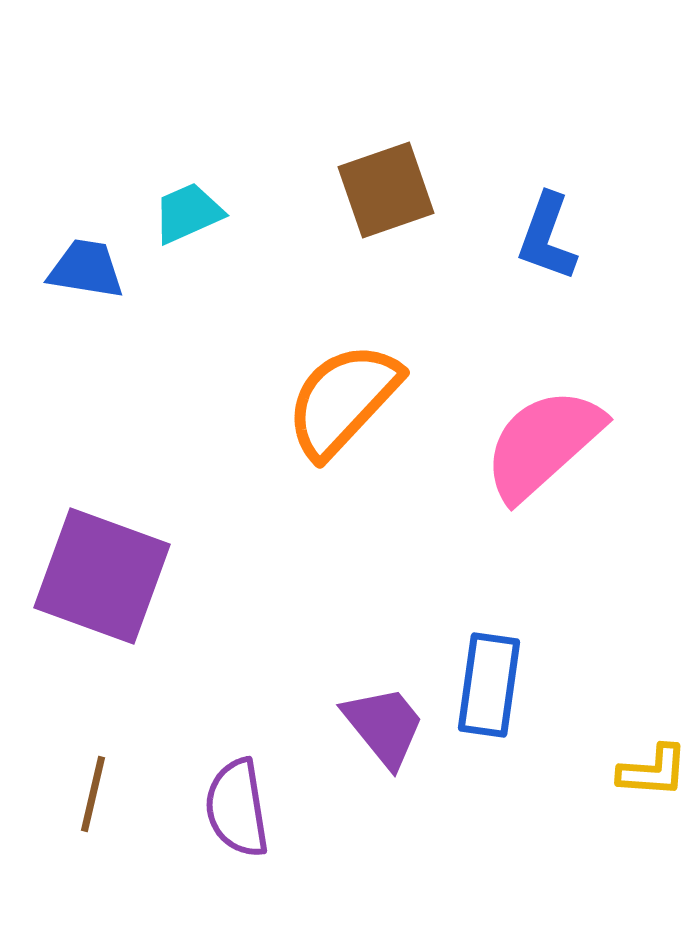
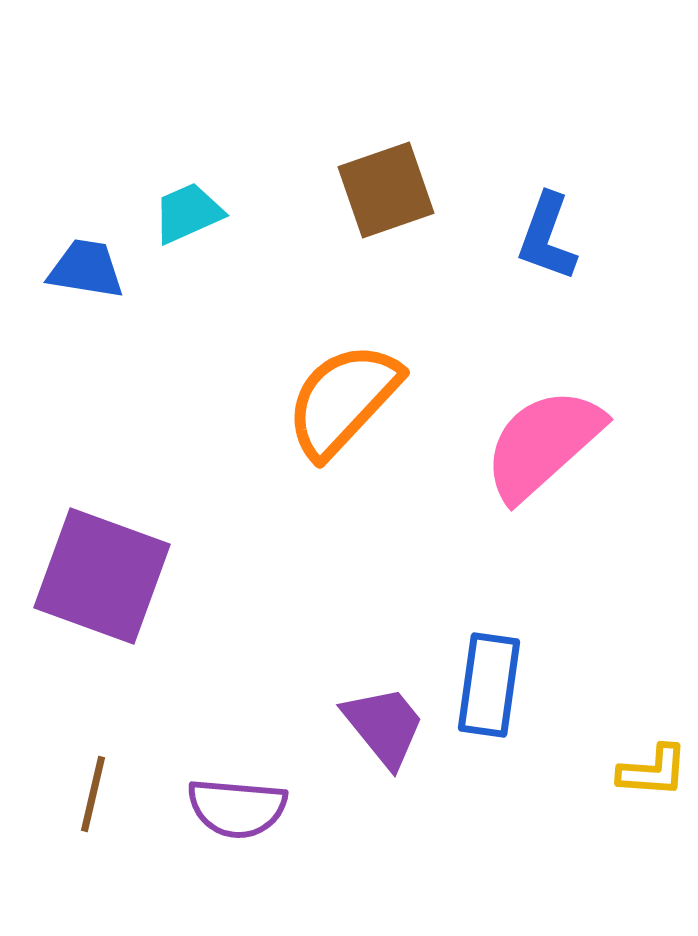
purple semicircle: rotated 76 degrees counterclockwise
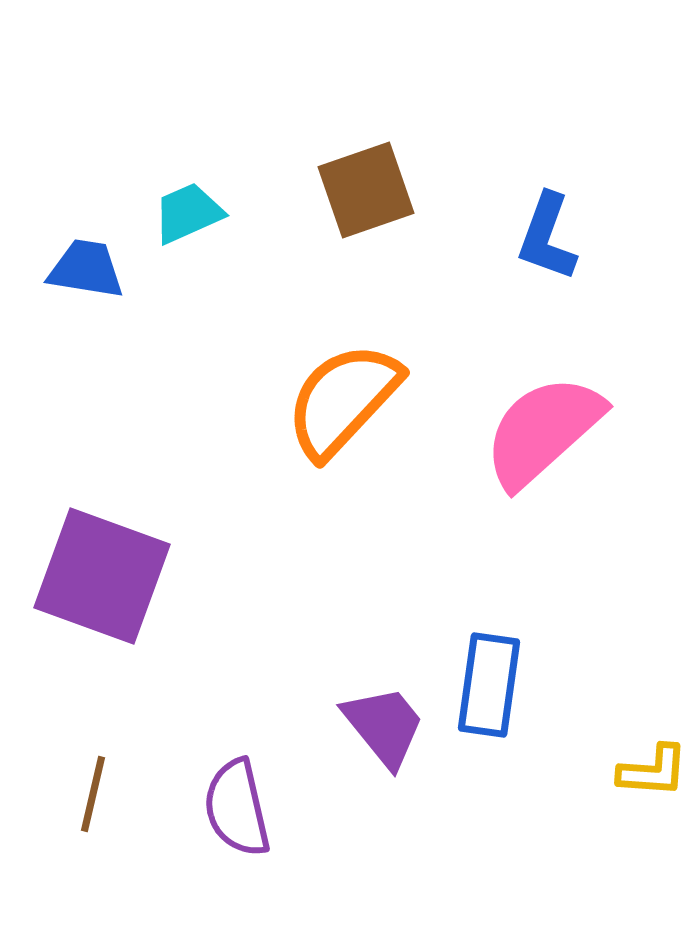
brown square: moved 20 px left
pink semicircle: moved 13 px up
purple semicircle: rotated 72 degrees clockwise
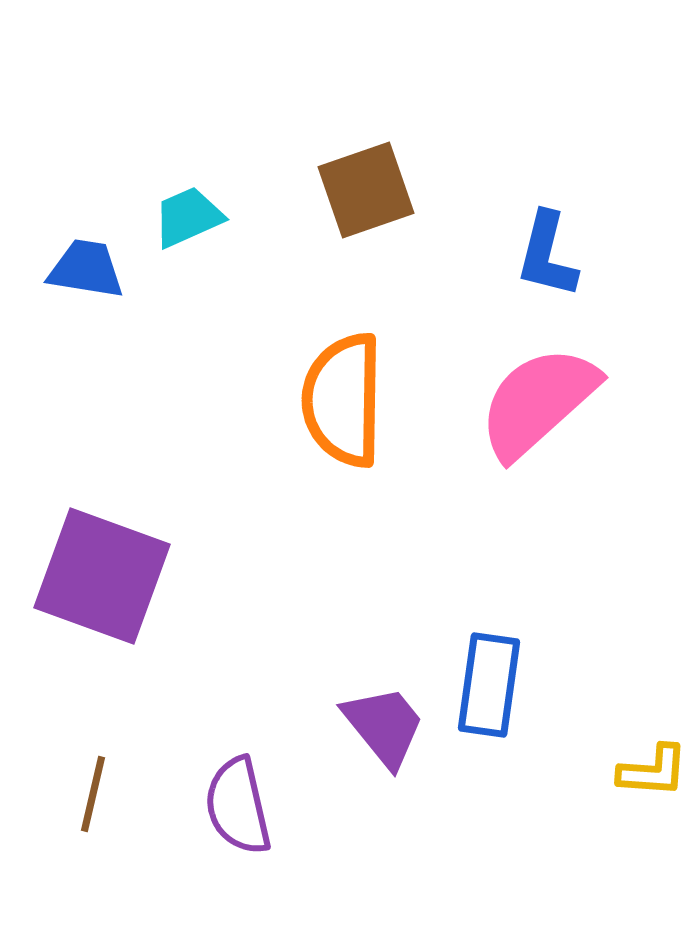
cyan trapezoid: moved 4 px down
blue L-shape: moved 18 px down; rotated 6 degrees counterclockwise
orange semicircle: rotated 42 degrees counterclockwise
pink semicircle: moved 5 px left, 29 px up
purple semicircle: moved 1 px right, 2 px up
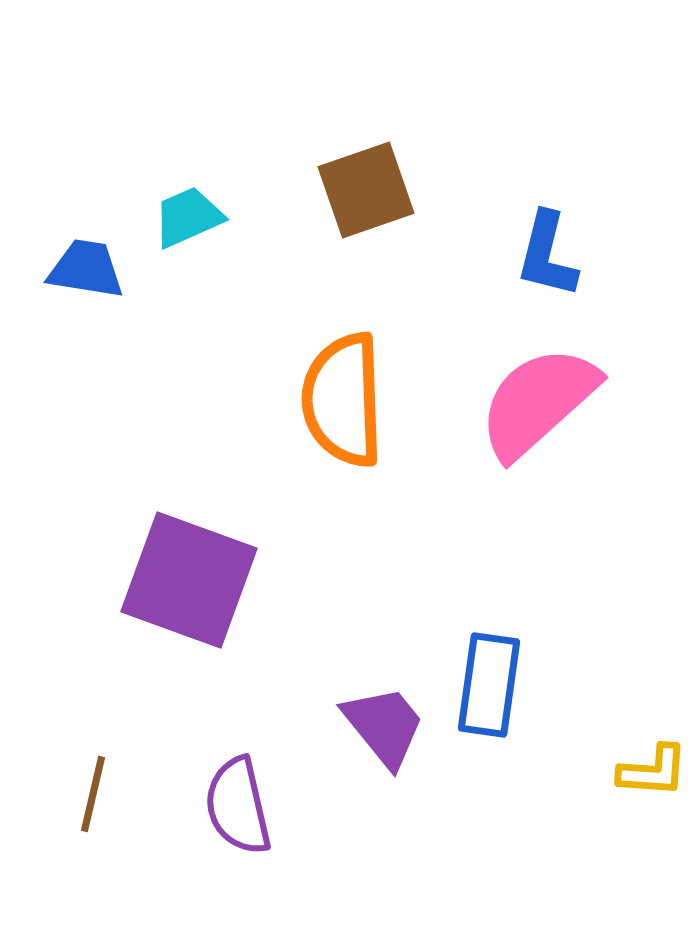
orange semicircle: rotated 3 degrees counterclockwise
purple square: moved 87 px right, 4 px down
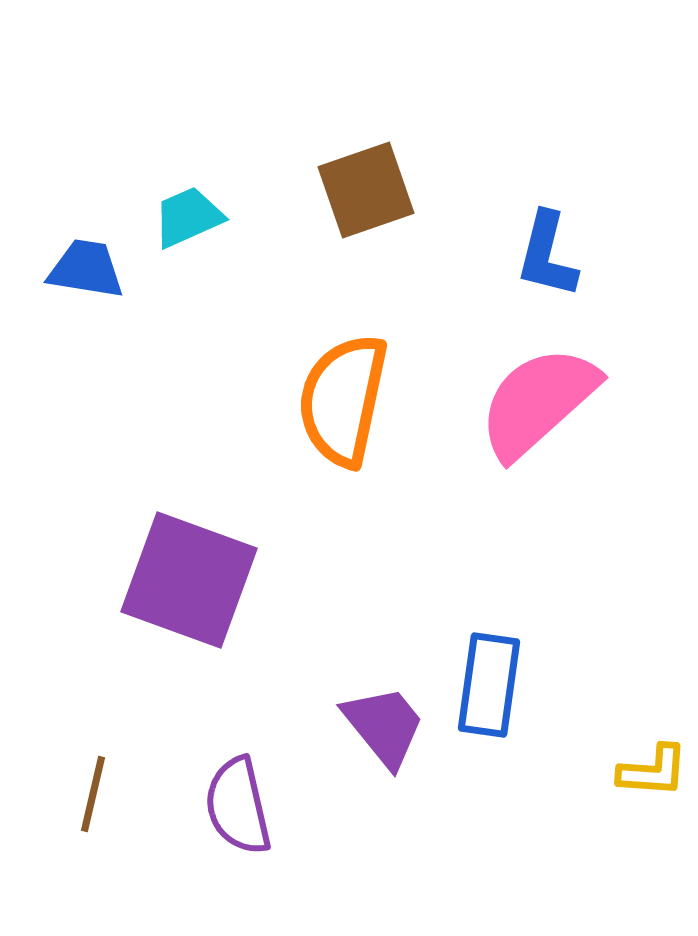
orange semicircle: rotated 14 degrees clockwise
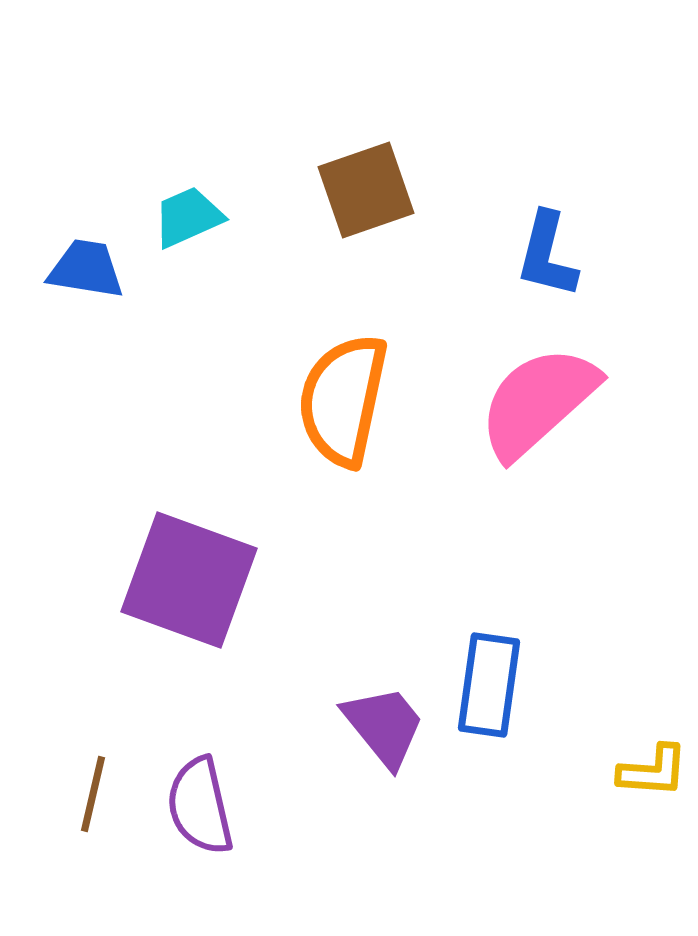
purple semicircle: moved 38 px left
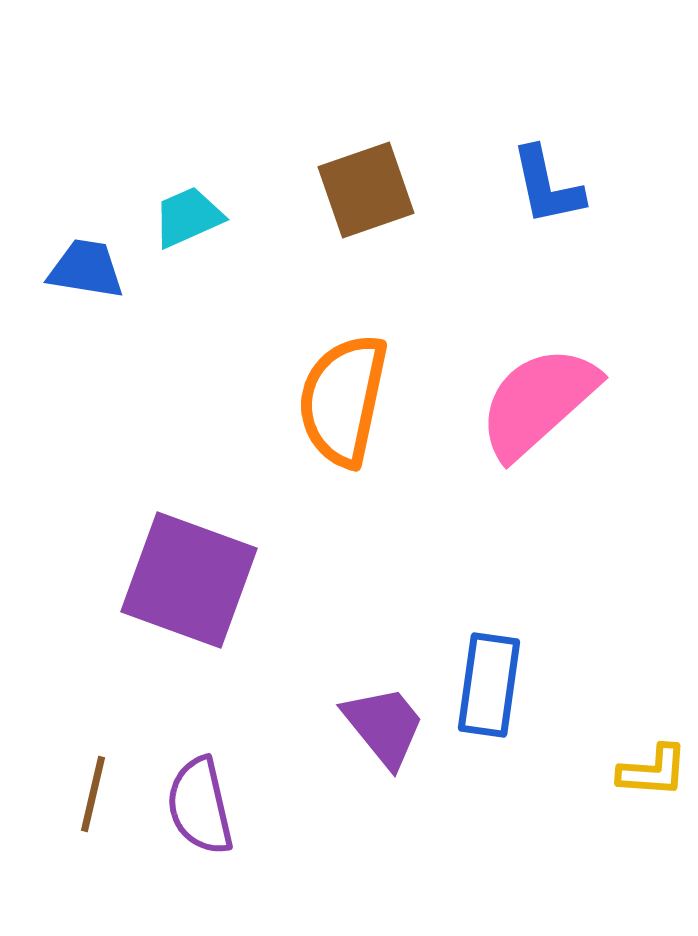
blue L-shape: moved 69 px up; rotated 26 degrees counterclockwise
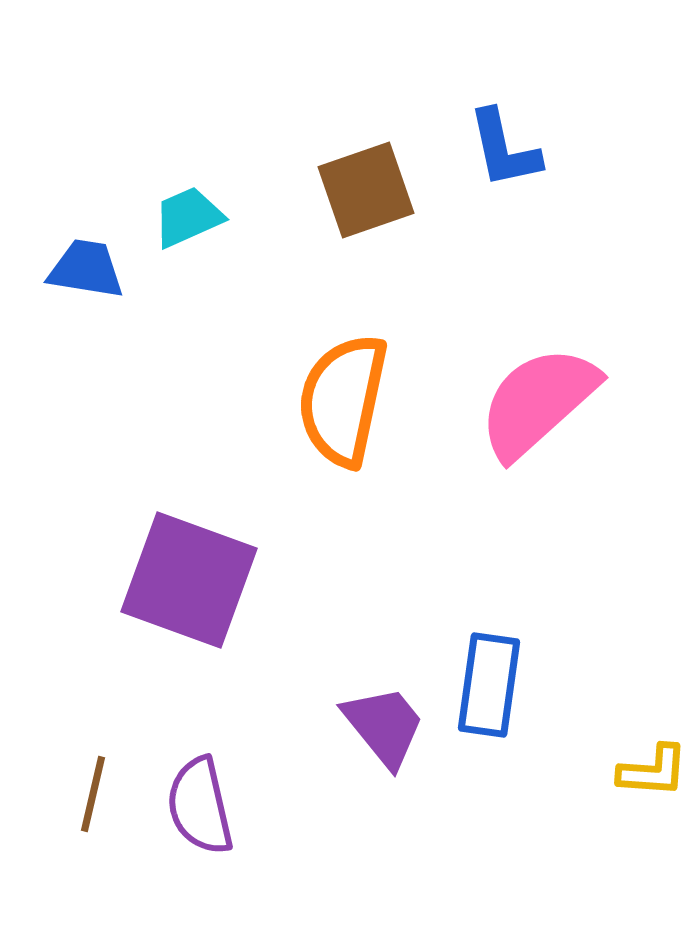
blue L-shape: moved 43 px left, 37 px up
